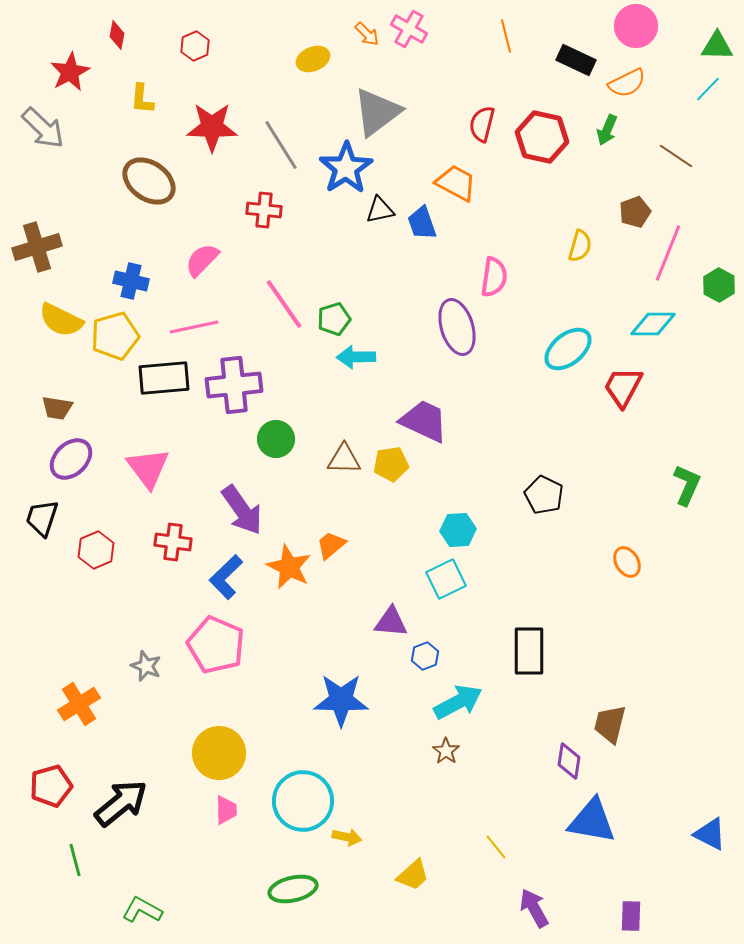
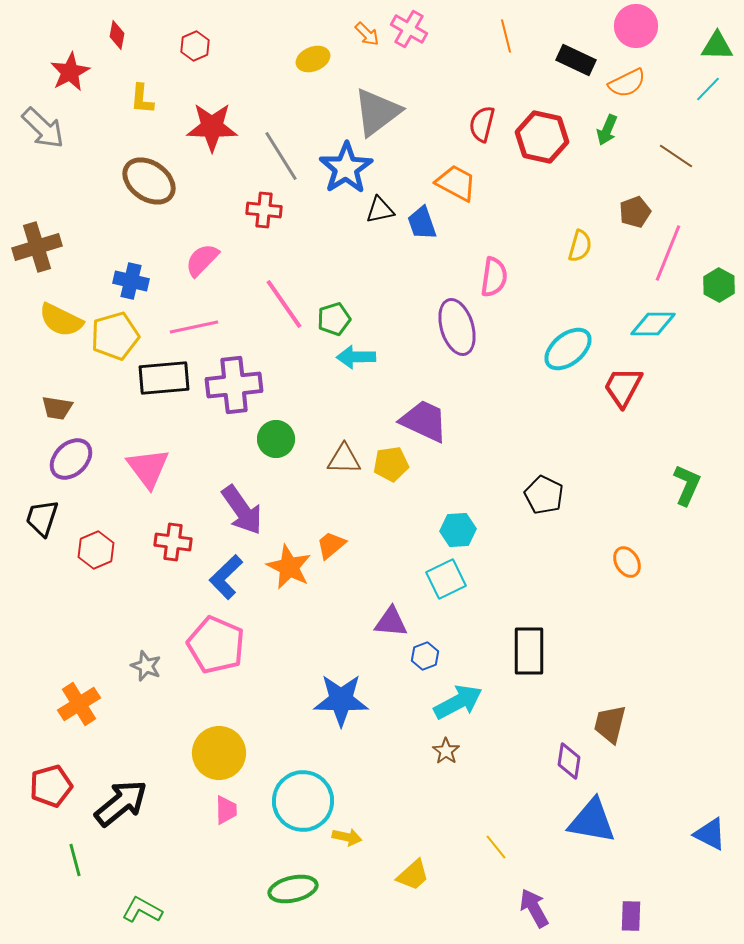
gray line at (281, 145): moved 11 px down
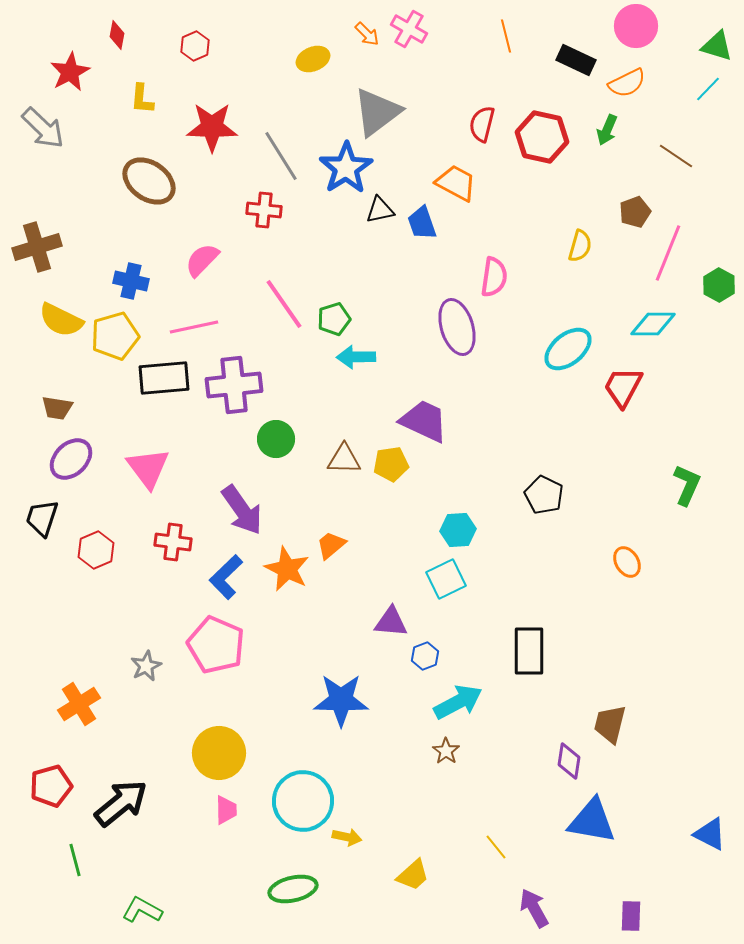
green triangle at (717, 46): rotated 16 degrees clockwise
orange star at (289, 567): moved 2 px left, 2 px down
gray star at (146, 666): rotated 24 degrees clockwise
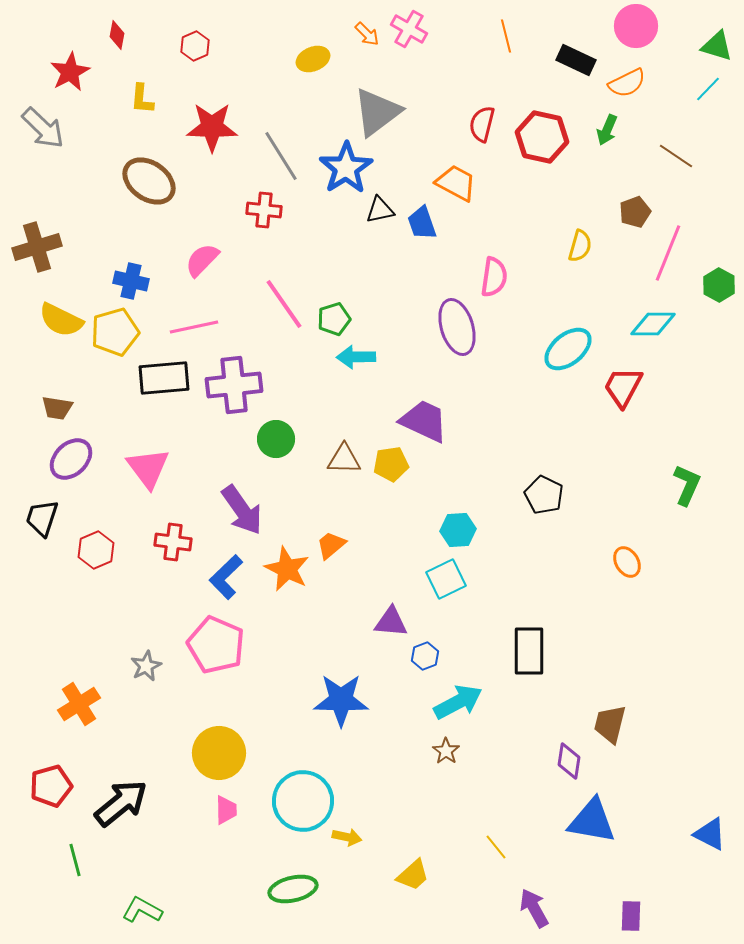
yellow pentagon at (115, 336): moved 4 px up
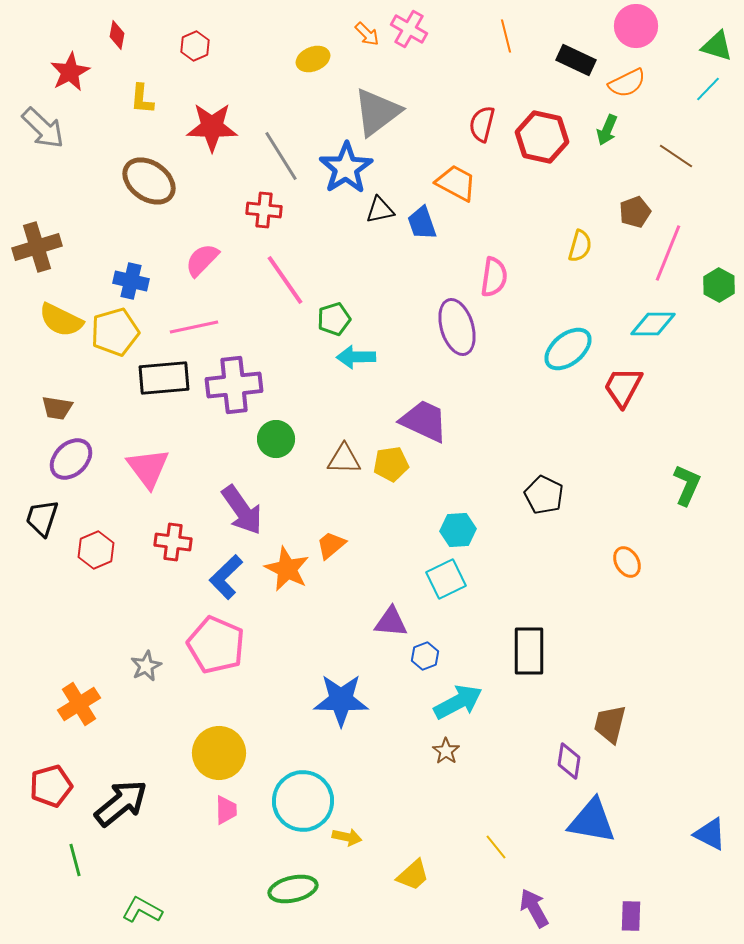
pink line at (284, 304): moved 1 px right, 24 px up
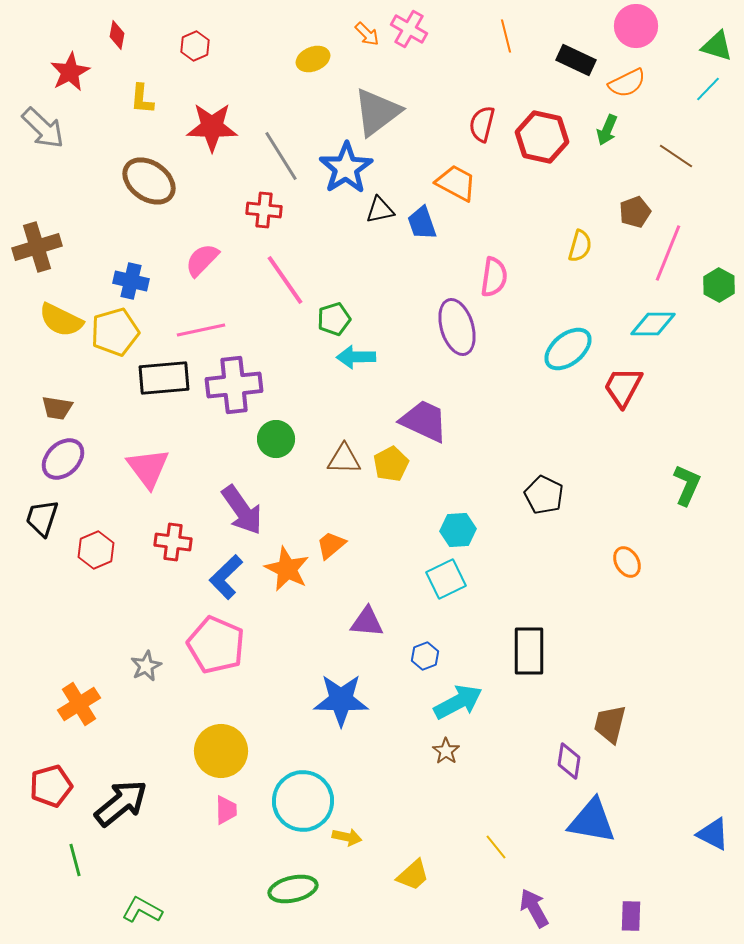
pink line at (194, 327): moved 7 px right, 3 px down
purple ellipse at (71, 459): moved 8 px left
yellow pentagon at (391, 464): rotated 20 degrees counterclockwise
purple triangle at (391, 622): moved 24 px left
yellow circle at (219, 753): moved 2 px right, 2 px up
blue triangle at (710, 834): moved 3 px right
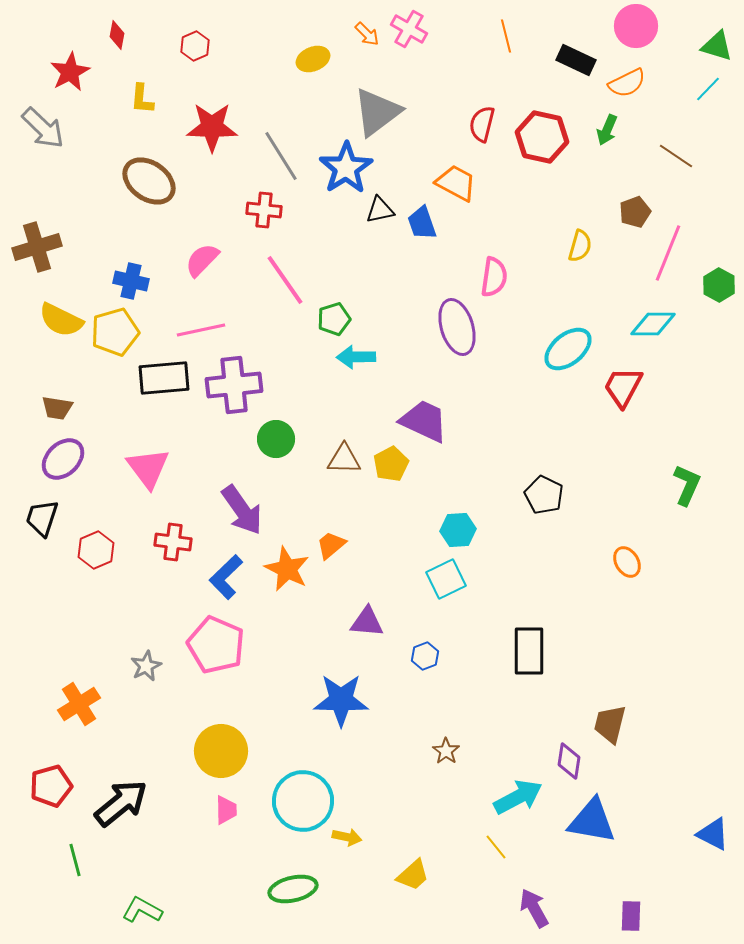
cyan arrow at (458, 702): moved 60 px right, 95 px down
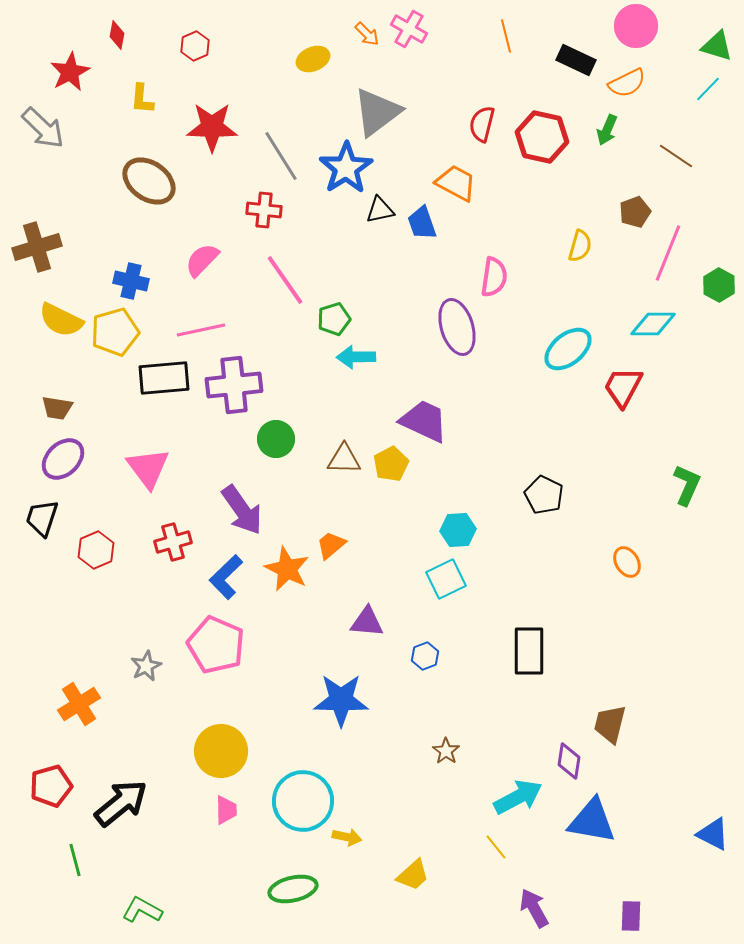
red cross at (173, 542): rotated 24 degrees counterclockwise
